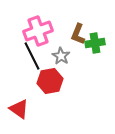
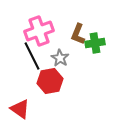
pink cross: moved 1 px right
gray star: moved 1 px left, 2 px down
red triangle: moved 1 px right
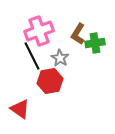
brown L-shape: rotated 10 degrees clockwise
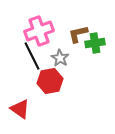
brown L-shape: rotated 45 degrees clockwise
